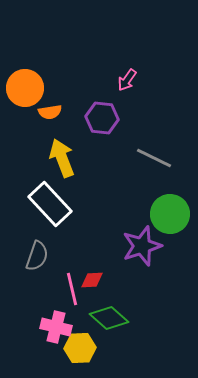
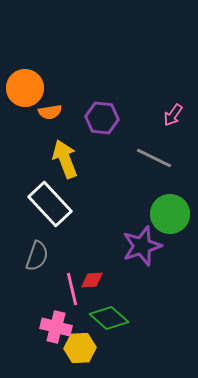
pink arrow: moved 46 px right, 35 px down
yellow arrow: moved 3 px right, 1 px down
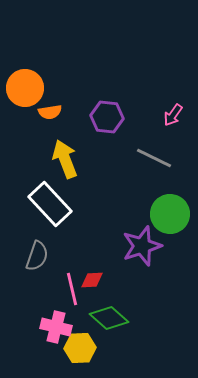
purple hexagon: moved 5 px right, 1 px up
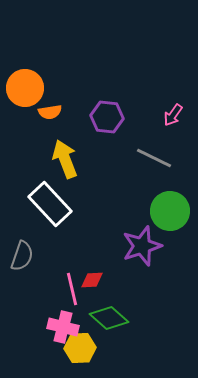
green circle: moved 3 px up
gray semicircle: moved 15 px left
pink cross: moved 7 px right
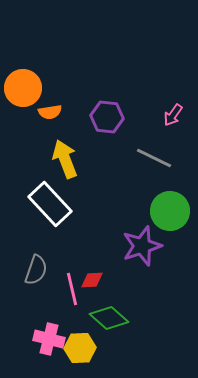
orange circle: moved 2 px left
gray semicircle: moved 14 px right, 14 px down
pink cross: moved 14 px left, 12 px down
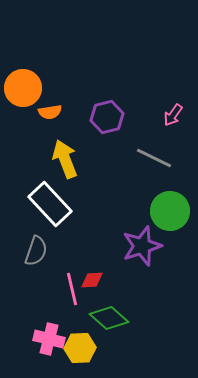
purple hexagon: rotated 20 degrees counterclockwise
gray semicircle: moved 19 px up
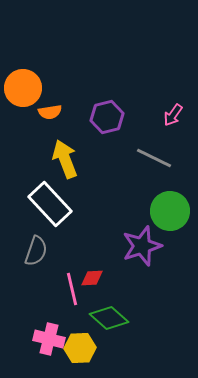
red diamond: moved 2 px up
